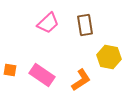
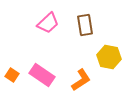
orange square: moved 2 px right, 5 px down; rotated 24 degrees clockwise
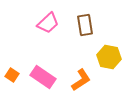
pink rectangle: moved 1 px right, 2 px down
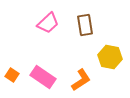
yellow hexagon: moved 1 px right
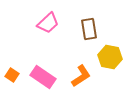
brown rectangle: moved 4 px right, 4 px down
orange L-shape: moved 4 px up
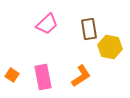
pink trapezoid: moved 1 px left, 1 px down
yellow hexagon: moved 10 px up
pink rectangle: rotated 45 degrees clockwise
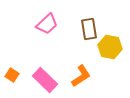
pink rectangle: moved 2 px right, 3 px down; rotated 35 degrees counterclockwise
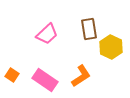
pink trapezoid: moved 10 px down
yellow hexagon: moved 1 px right; rotated 15 degrees clockwise
pink rectangle: rotated 10 degrees counterclockwise
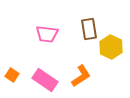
pink trapezoid: rotated 50 degrees clockwise
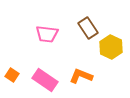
brown rectangle: moved 1 px left, 1 px up; rotated 25 degrees counterclockwise
orange L-shape: rotated 125 degrees counterclockwise
